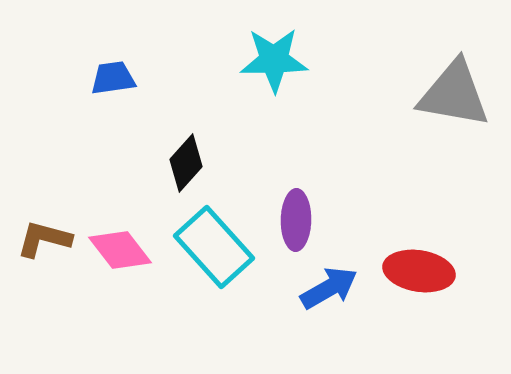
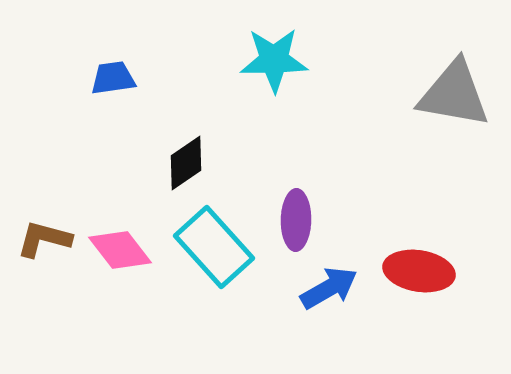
black diamond: rotated 14 degrees clockwise
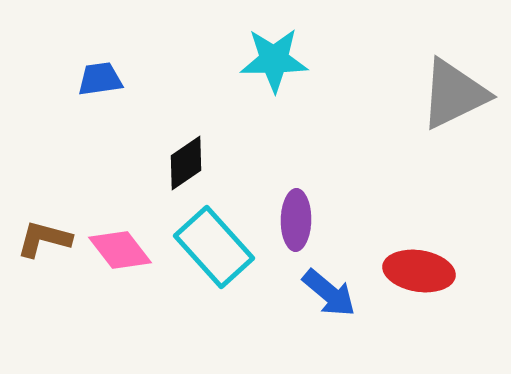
blue trapezoid: moved 13 px left, 1 px down
gray triangle: rotated 36 degrees counterclockwise
blue arrow: moved 5 px down; rotated 70 degrees clockwise
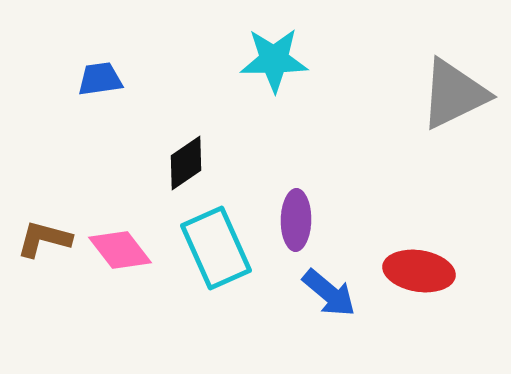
cyan rectangle: moved 2 px right, 1 px down; rotated 18 degrees clockwise
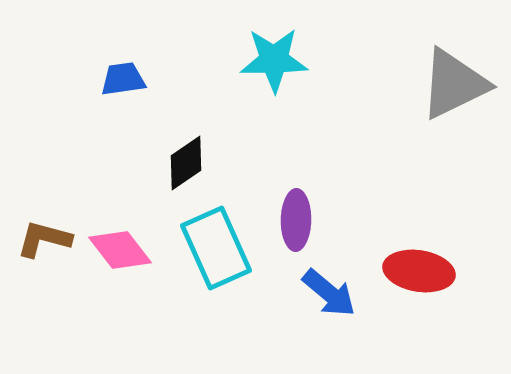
blue trapezoid: moved 23 px right
gray triangle: moved 10 px up
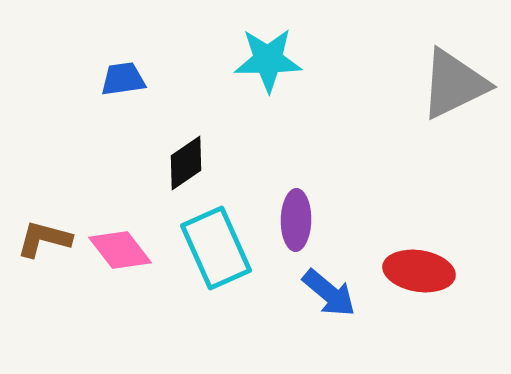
cyan star: moved 6 px left
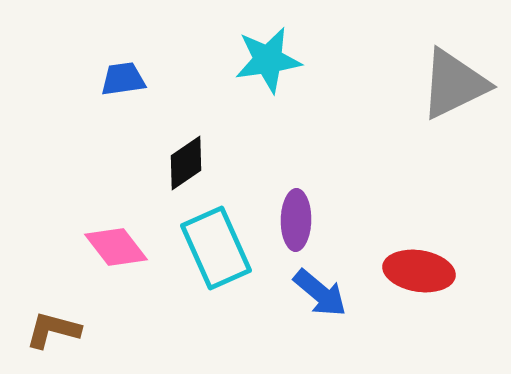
cyan star: rotated 8 degrees counterclockwise
brown L-shape: moved 9 px right, 91 px down
pink diamond: moved 4 px left, 3 px up
blue arrow: moved 9 px left
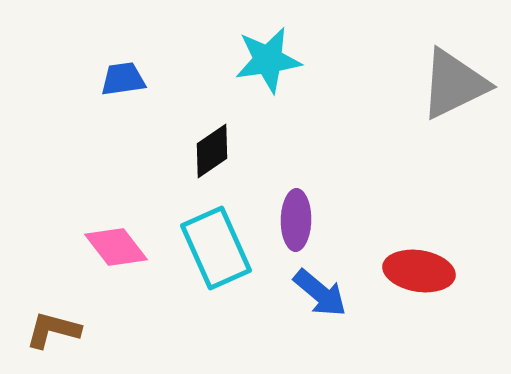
black diamond: moved 26 px right, 12 px up
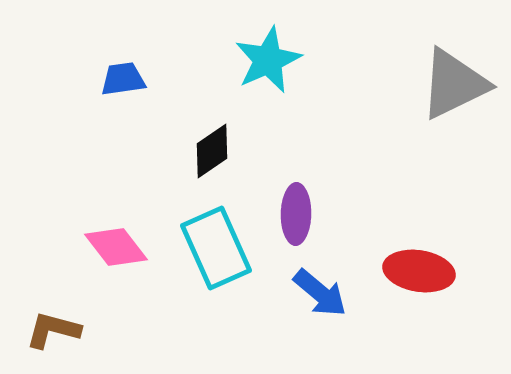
cyan star: rotated 16 degrees counterclockwise
purple ellipse: moved 6 px up
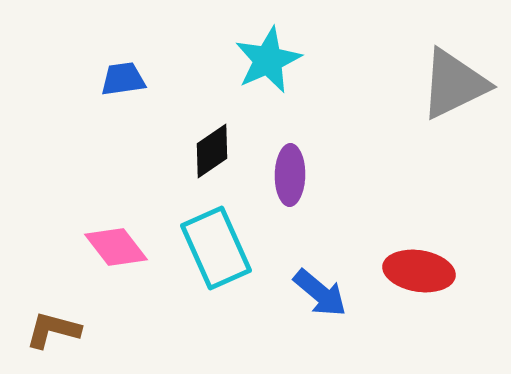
purple ellipse: moved 6 px left, 39 px up
